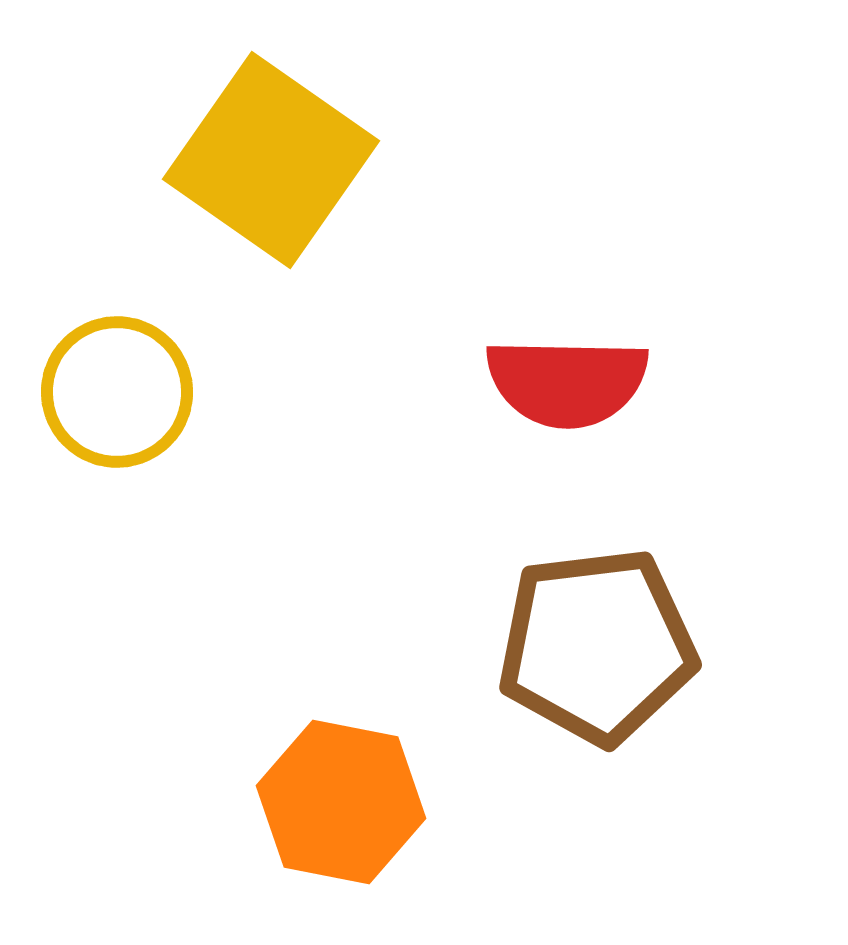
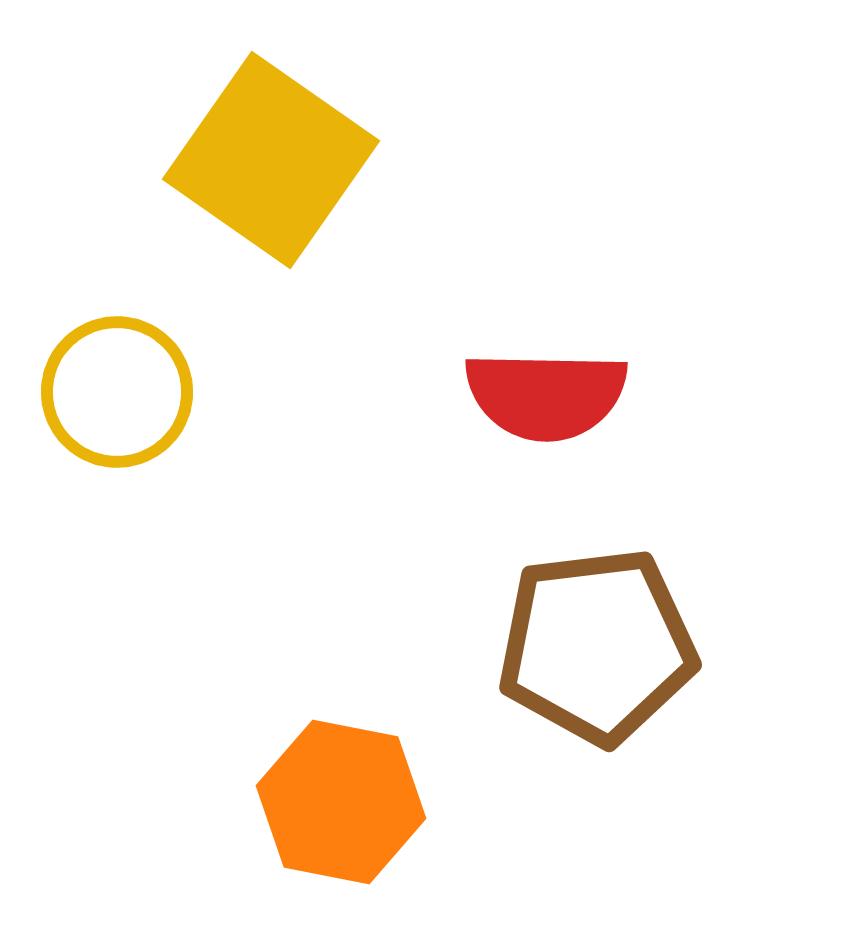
red semicircle: moved 21 px left, 13 px down
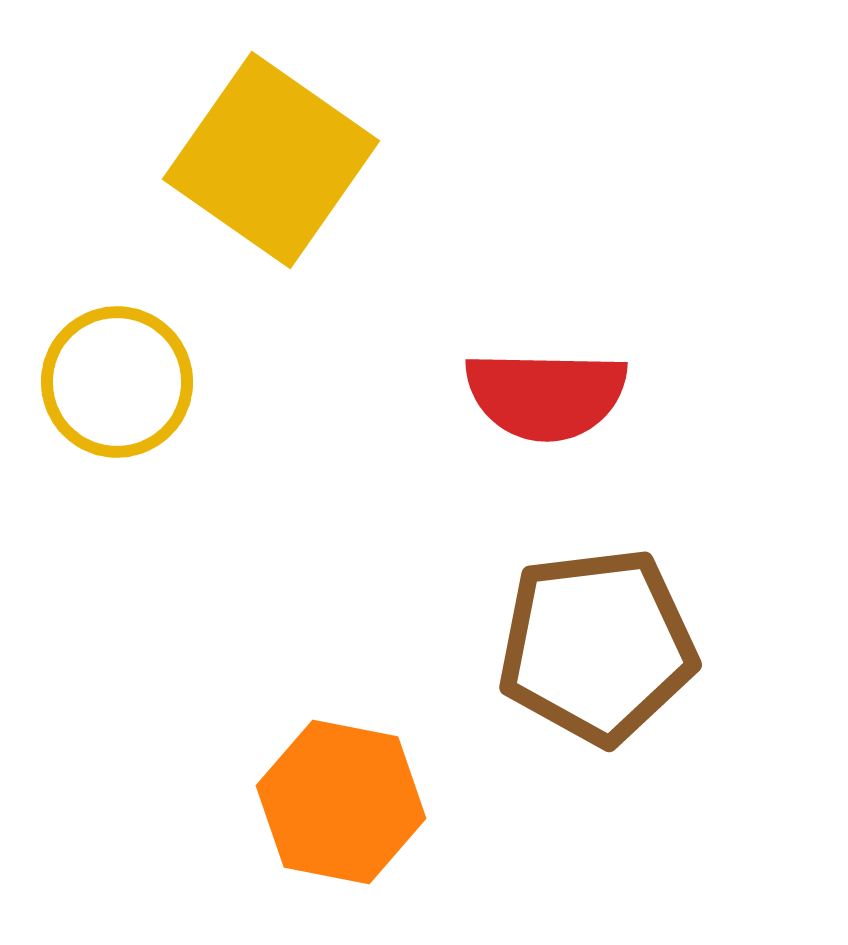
yellow circle: moved 10 px up
